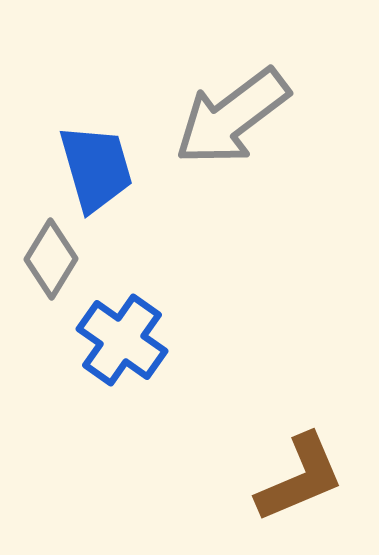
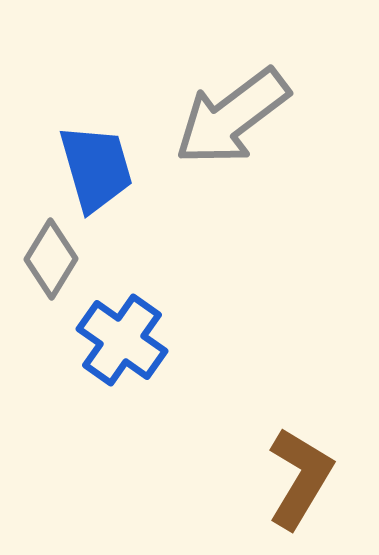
brown L-shape: rotated 36 degrees counterclockwise
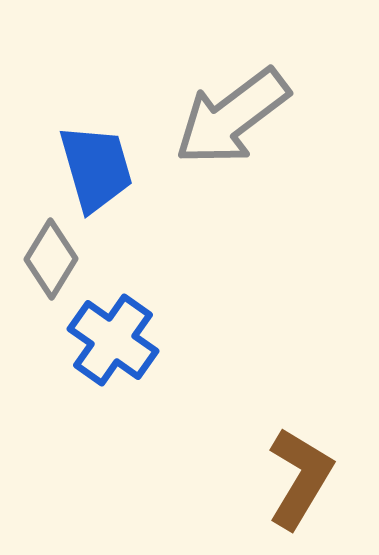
blue cross: moved 9 px left
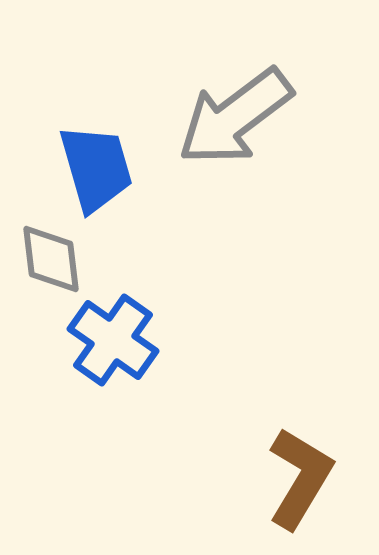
gray arrow: moved 3 px right
gray diamond: rotated 38 degrees counterclockwise
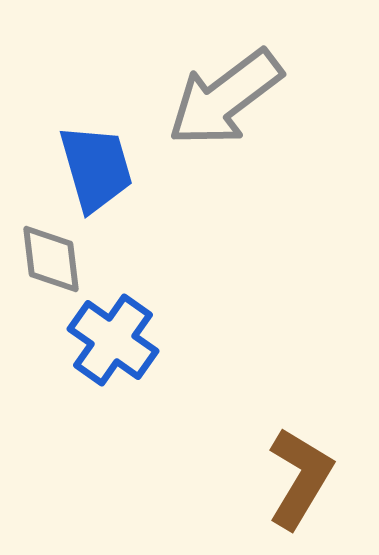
gray arrow: moved 10 px left, 19 px up
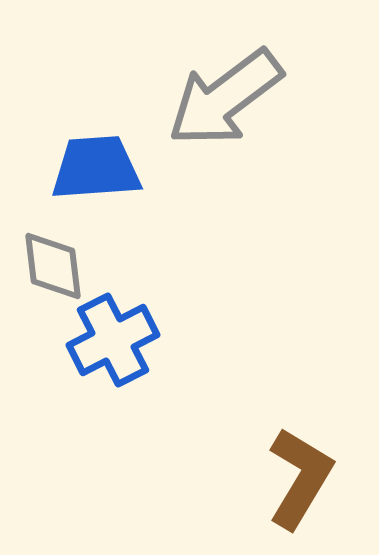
blue trapezoid: rotated 78 degrees counterclockwise
gray diamond: moved 2 px right, 7 px down
blue cross: rotated 28 degrees clockwise
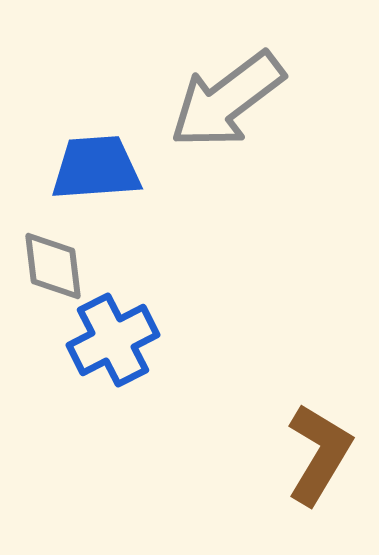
gray arrow: moved 2 px right, 2 px down
brown L-shape: moved 19 px right, 24 px up
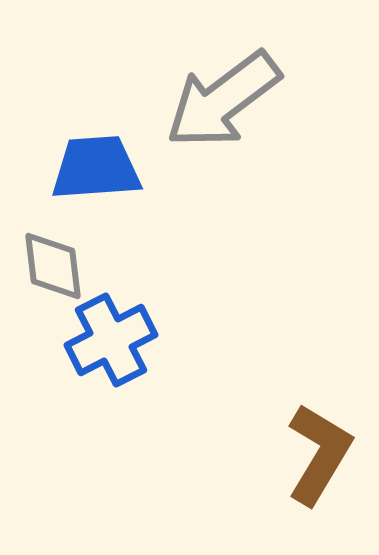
gray arrow: moved 4 px left
blue cross: moved 2 px left
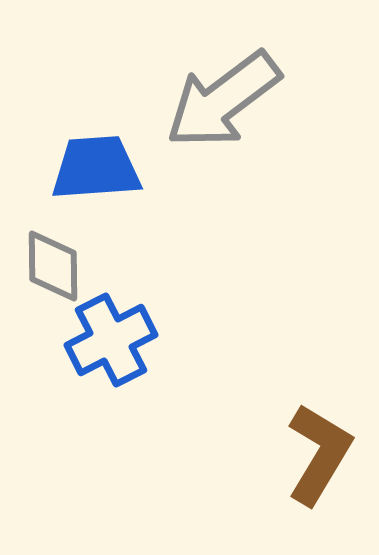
gray diamond: rotated 6 degrees clockwise
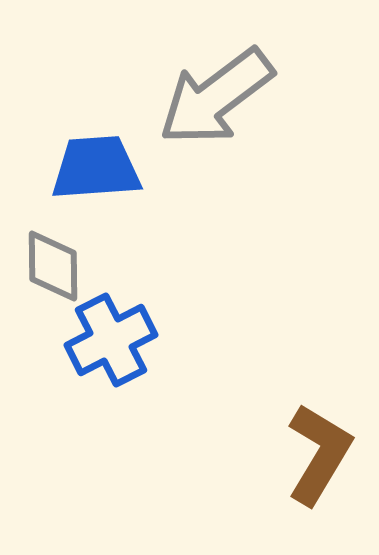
gray arrow: moved 7 px left, 3 px up
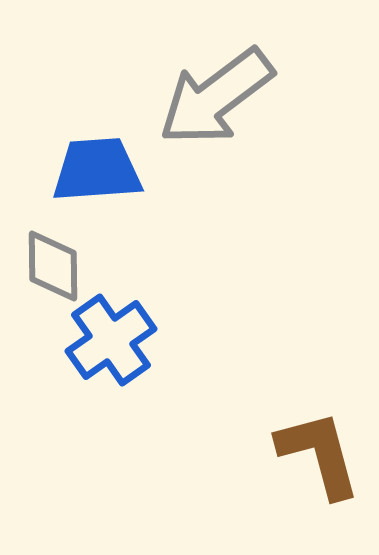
blue trapezoid: moved 1 px right, 2 px down
blue cross: rotated 8 degrees counterclockwise
brown L-shape: rotated 46 degrees counterclockwise
